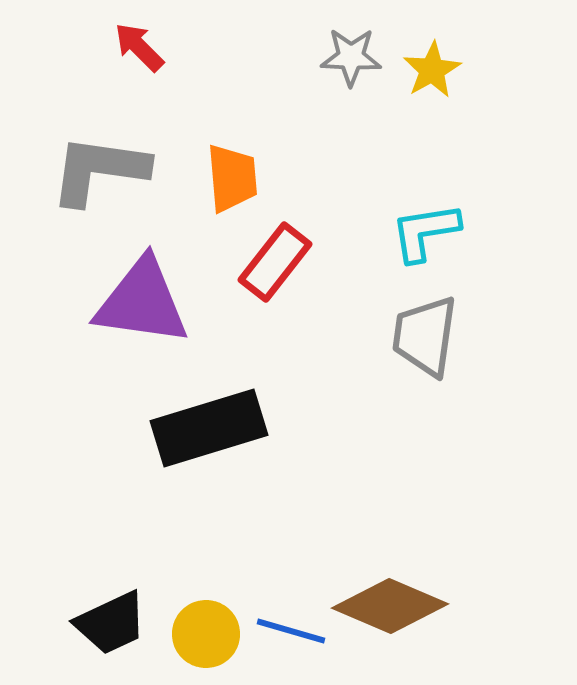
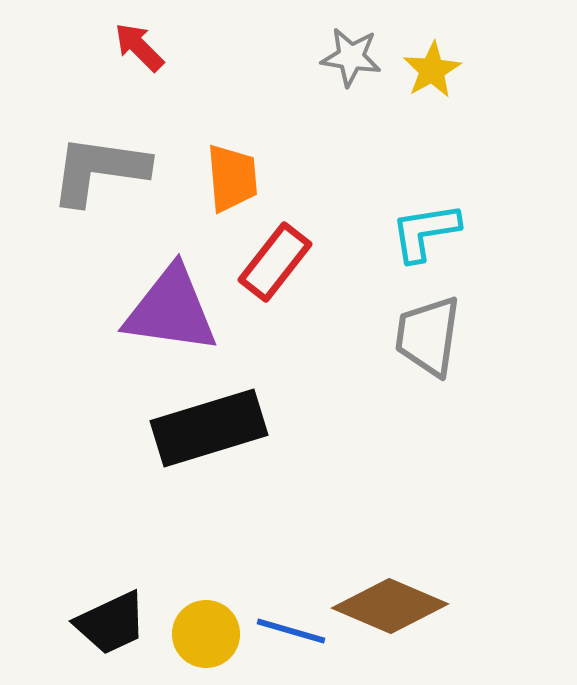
gray star: rotated 6 degrees clockwise
purple triangle: moved 29 px right, 8 px down
gray trapezoid: moved 3 px right
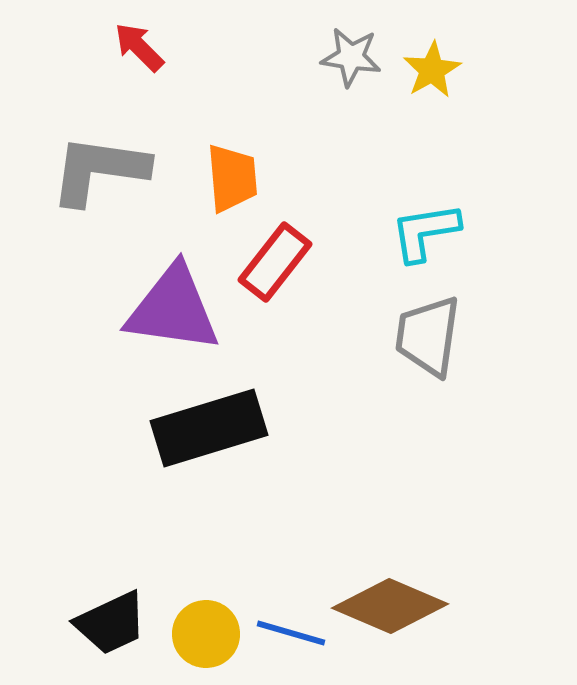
purple triangle: moved 2 px right, 1 px up
blue line: moved 2 px down
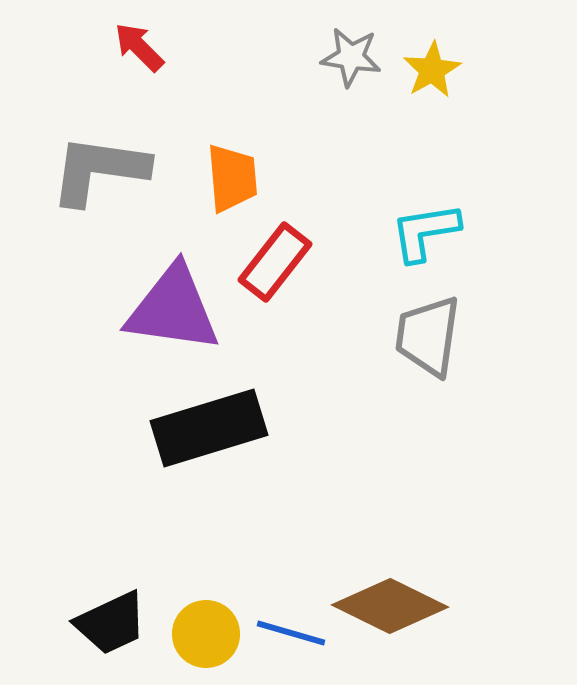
brown diamond: rotated 3 degrees clockwise
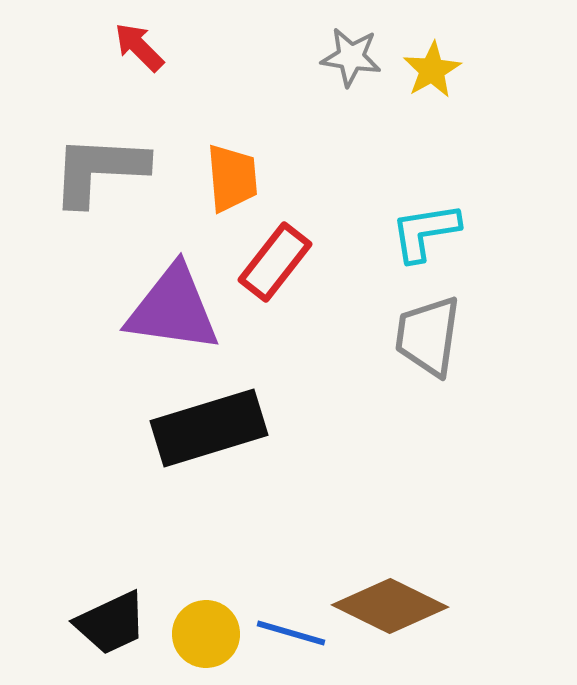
gray L-shape: rotated 5 degrees counterclockwise
